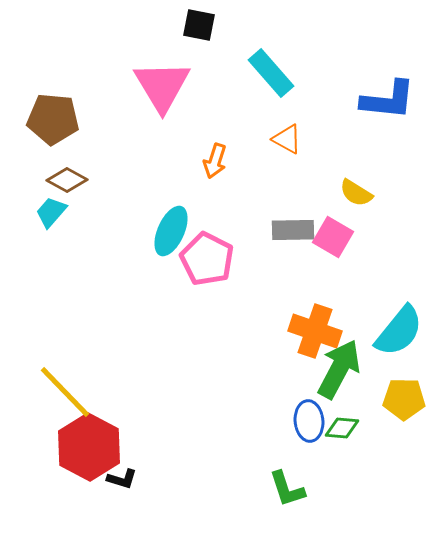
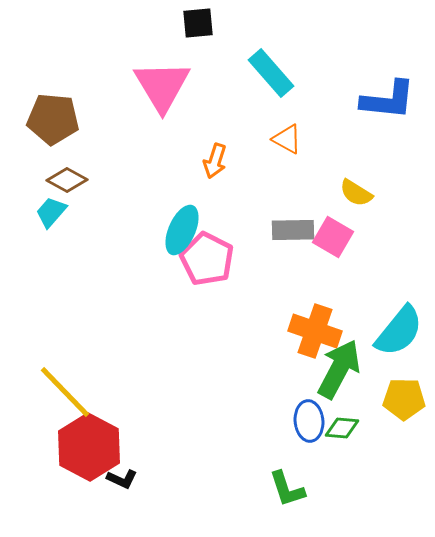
black square: moved 1 px left, 2 px up; rotated 16 degrees counterclockwise
cyan ellipse: moved 11 px right, 1 px up
black L-shape: rotated 8 degrees clockwise
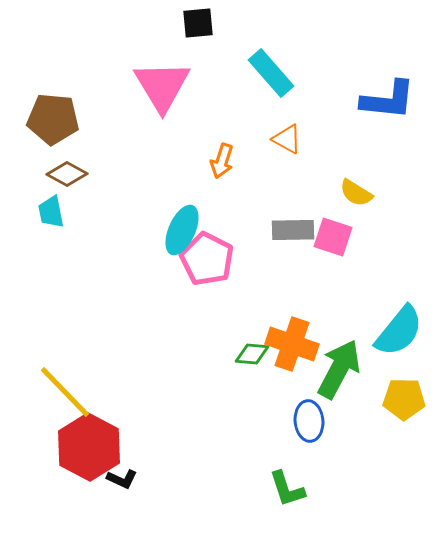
orange arrow: moved 7 px right
brown diamond: moved 6 px up
cyan trapezoid: rotated 52 degrees counterclockwise
pink square: rotated 12 degrees counterclockwise
orange cross: moved 23 px left, 13 px down
green diamond: moved 90 px left, 74 px up
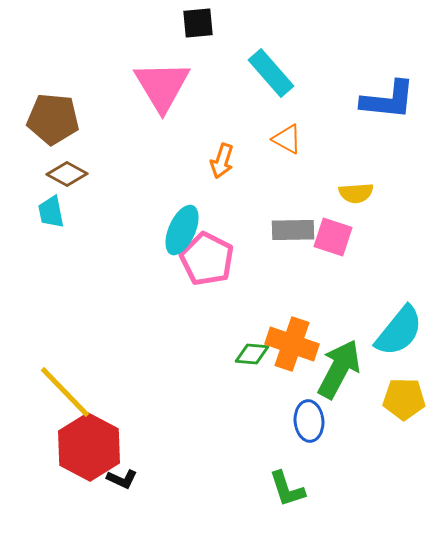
yellow semicircle: rotated 36 degrees counterclockwise
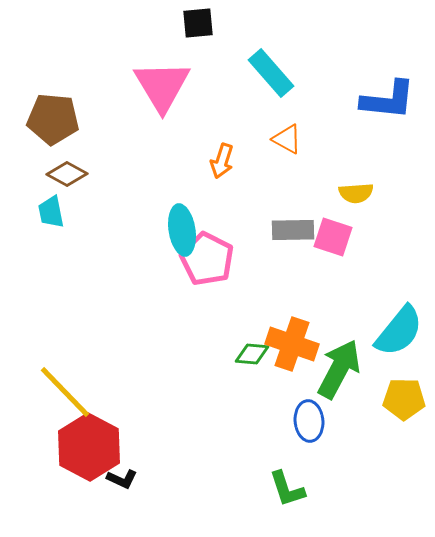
cyan ellipse: rotated 33 degrees counterclockwise
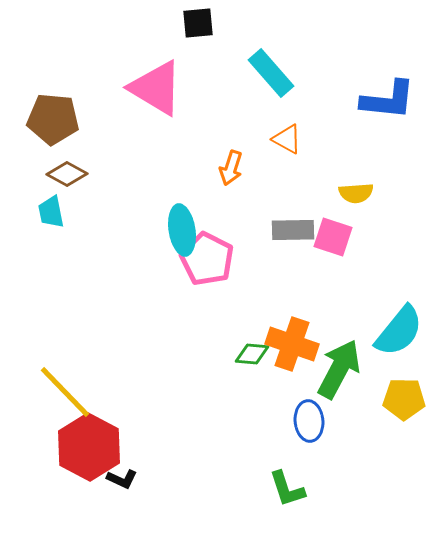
pink triangle: moved 6 px left, 2 px down; rotated 28 degrees counterclockwise
orange arrow: moved 9 px right, 7 px down
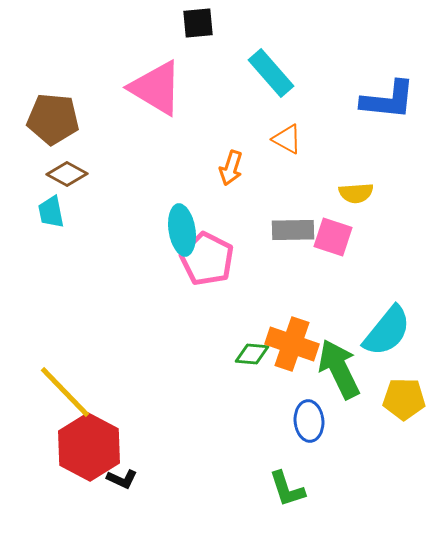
cyan semicircle: moved 12 px left
green arrow: rotated 54 degrees counterclockwise
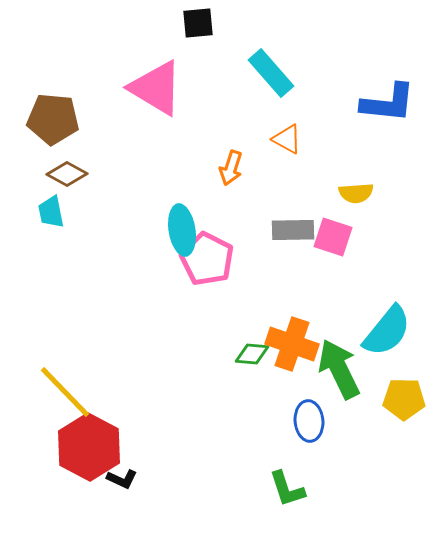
blue L-shape: moved 3 px down
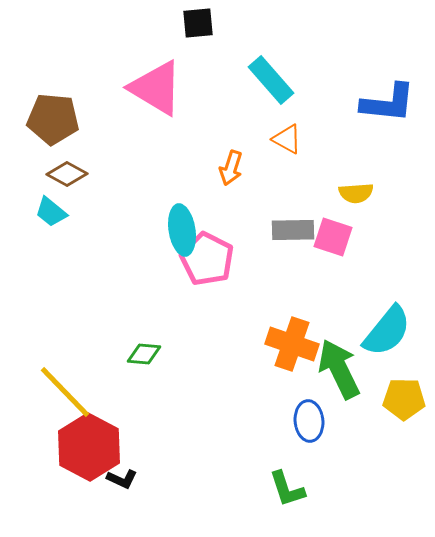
cyan rectangle: moved 7 px down
cyan trapezoid: rotated 40 degrees counterclockwise
green diamond: moved 108 px left
